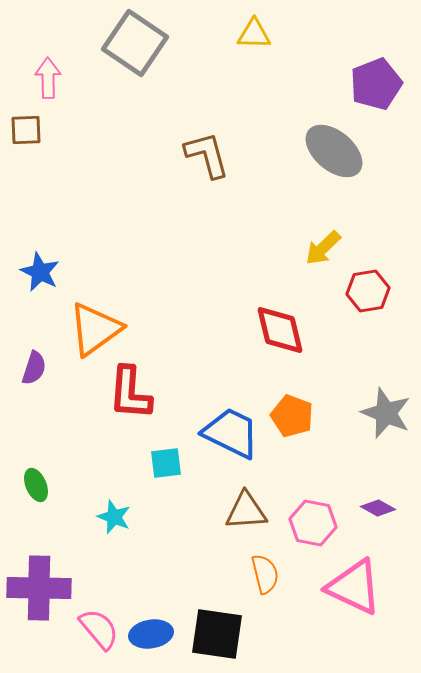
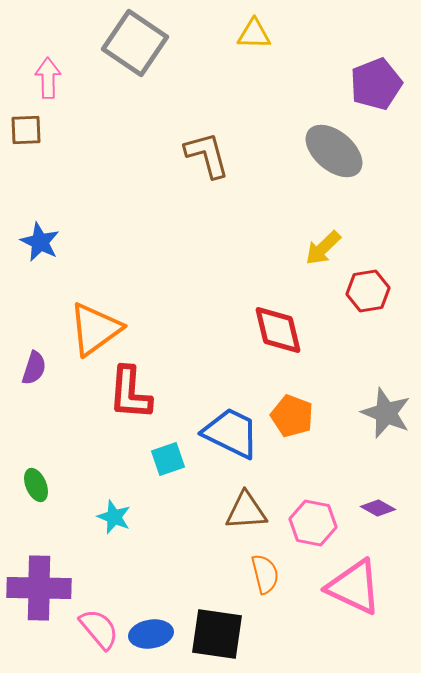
blue star: moved 30 px up
red diamond: moved 2 px left
cyan square: moved 2 px right, 4 px up; rotated 12 degrees counterclockwise
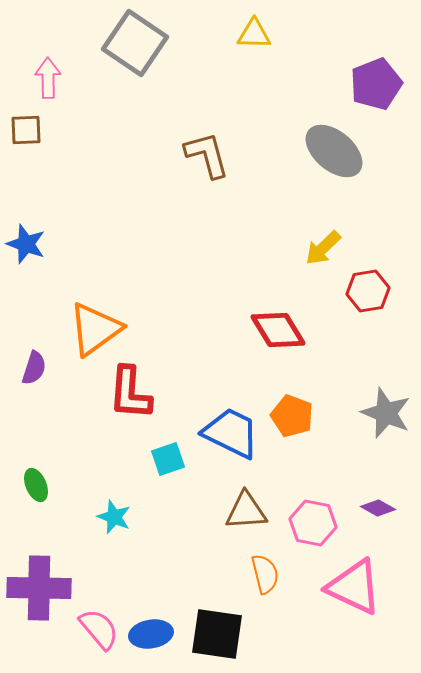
blue star: moved 14 px left, 2 px down; rotated 6 degrees counterclockwise
red diamond: rotated 18 degrees counterclockwise
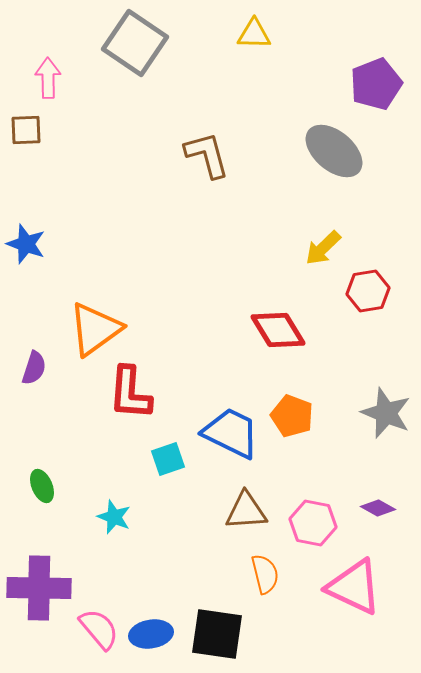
green ellipse: moved 6 px right, 1 px down
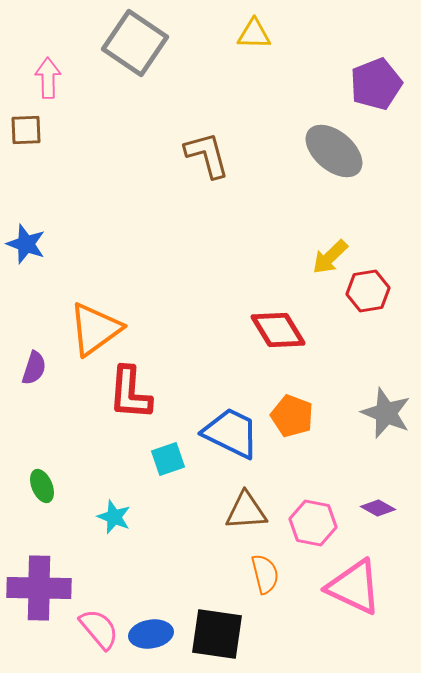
yellow arrow: moved 7 px right, 9 px down
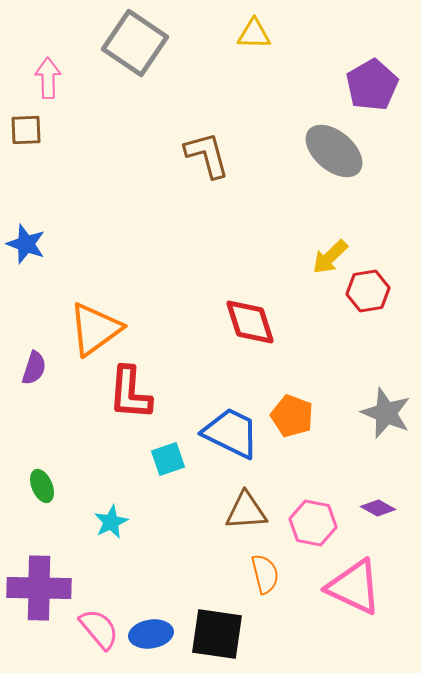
purple pentagon: moved 4 px left, 1 px down; rotated 9 degrees counterclockwise
red diamond: moved 28 px left, 8 px up; rotated 14 degrees clockwise
cyan star: moved 3 px left, 5 px down; rotated 24 degrees clockwise
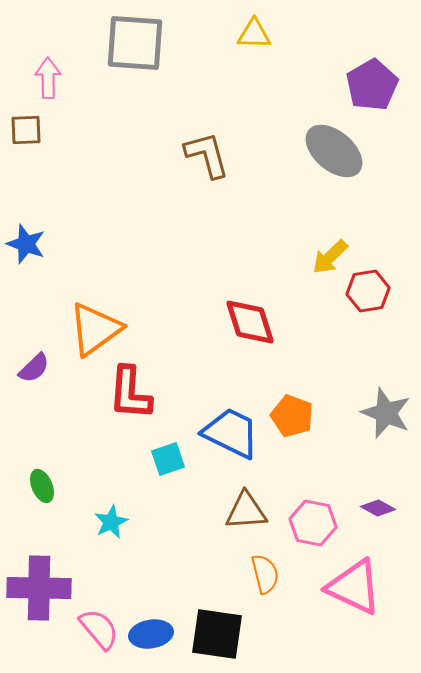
gray square: rotated 30 degrees counterclockwise
purple semicircle: rotated 28 degrees clockwise
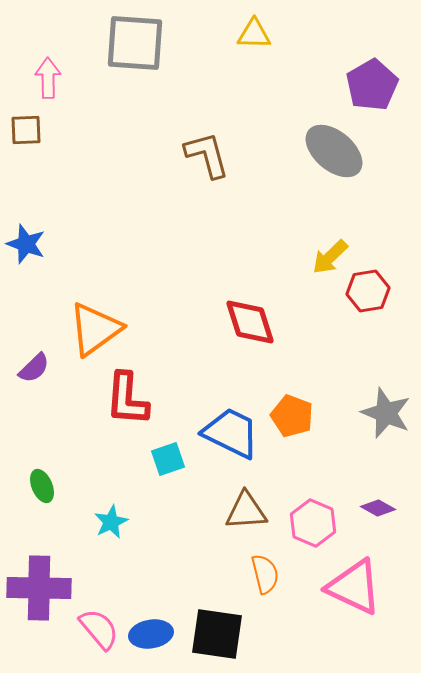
red L-shape: moved 3 px left, 6 px down
pink hexagon: rotated 12 degrees clockwise
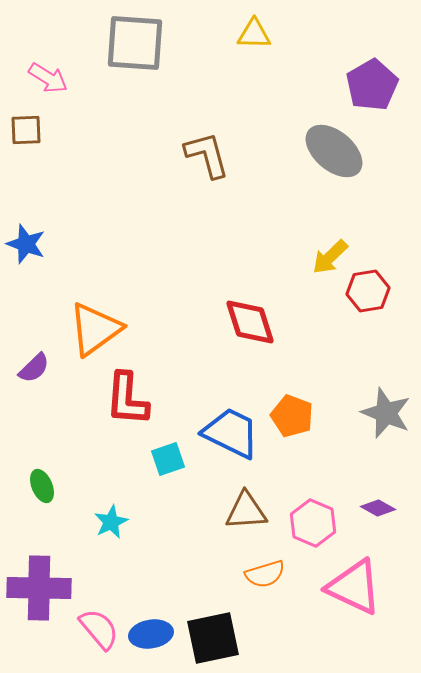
pink arrow: rotated 123 degrees clockwise
orange semicircle: rotated 87 degrees clockwise
black square: moved 4 px left, 4 px down; rotated 20 degrees counterclockwise
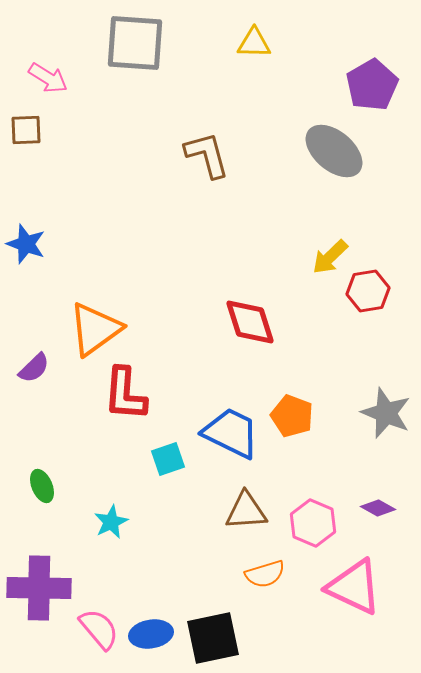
yellow triangle: moved 9 px down
red L-shape: moved 2 px left, 5 px up
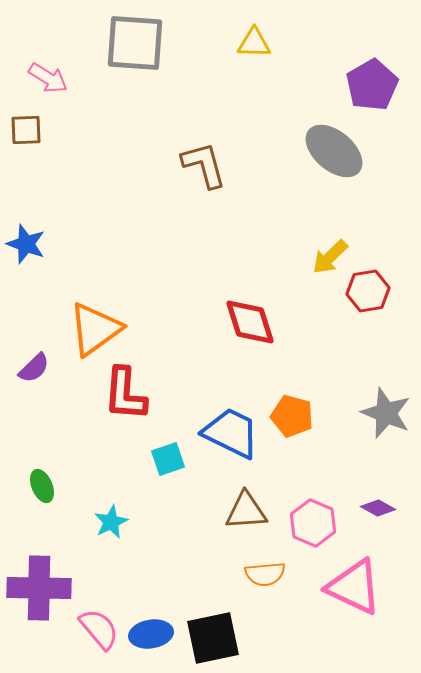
brown L-shape: moved 3 px left, 10 px down
orange pentagon: rotated 6 degrees counterclockwise
orange semicircle: rotated 12 degrees clockwise
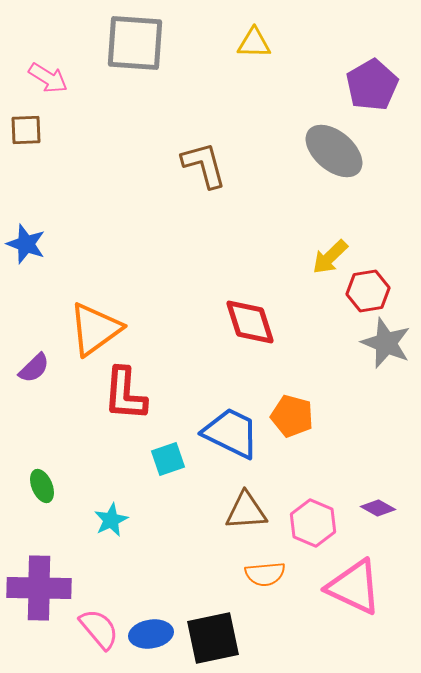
gray star: moved 70 px up
cyan star: moved 2 px up
